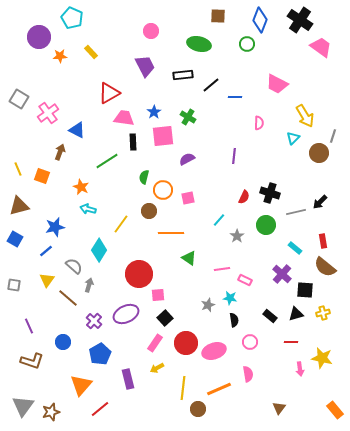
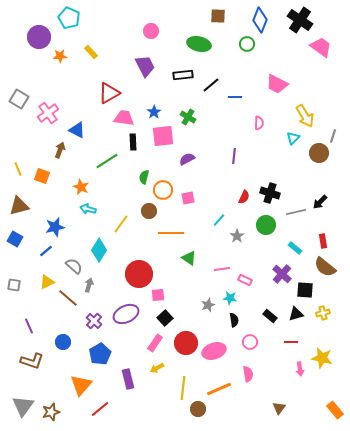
cyan pentagon at (72, 18): moved 3 px left
brown arrow at (60, 152): moved 2 px up
yellow triangle at (47, 280): moved 2 px down; rotated 28 degrees clockwise
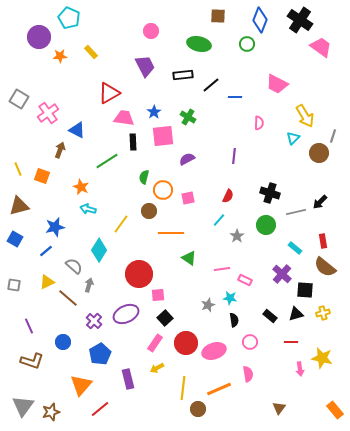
red semicircle at (244, 197): moved 16 px left, 1 px up
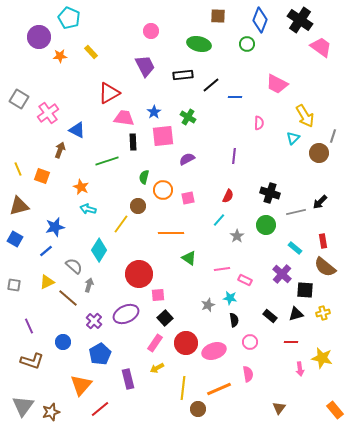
green line at (107, 161): rotated 15 degrees clockwise
brown circle at (149, 211): moved 11 px left, 5 px up
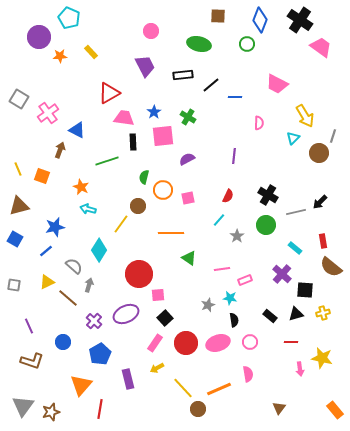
black cross at (270, 193): moved 2 px left, 2 px down; rotated 12 degrees clockwise
brown semicircle at (325, 267): moved 6 px right
pink rectangle at (245, 280): rotated 48 degrees counterclockwise
pink ellipse at (214, 351): moved 4 px right, 8 px up
yellow line at (183, 388): rotated 50 degrees counterclockwise
red line at (100, 409): rotated 42 degrees counterclockwise
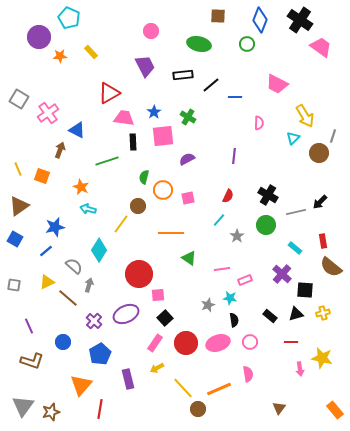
brown triangle at (19, 206): rotated 20 degrees counterclockwise
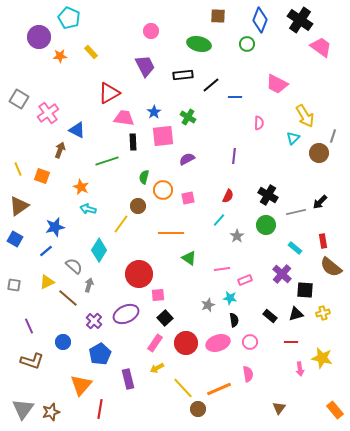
gray triangle at (23, 406): moved 3 px down
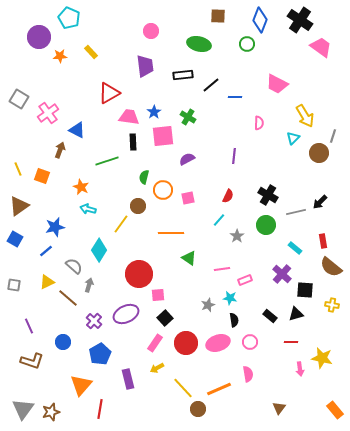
purple trapezoid at (145, 66): rotated 20 degrees clockwise
pink trapezoid at (124, 118): moved 5 px right, 1 px up
yellow cross at (323, 313): moved 9 px right, 8 px up; rotated 24 degrees clockwise
